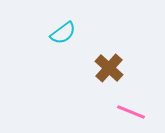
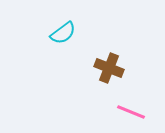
brown cross: rotated 20 degrees counterclockwise
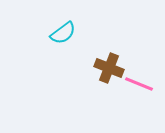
pink line: moved 8 px right, 28 px up
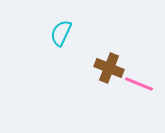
cyan semicircle: moved 2 px left; rotated 152 degrees clockwise
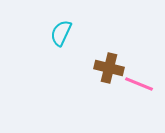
brown cross: rotated 8 degrees counterclockwise
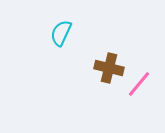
pink line: rotated 72 degrees counterclockwise
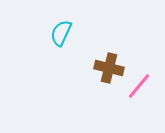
pink line: moved 2 px down
